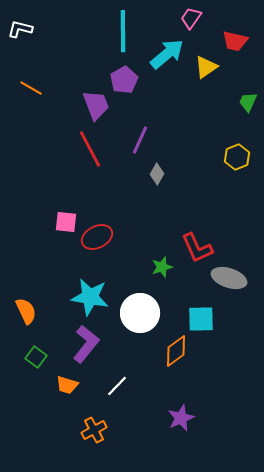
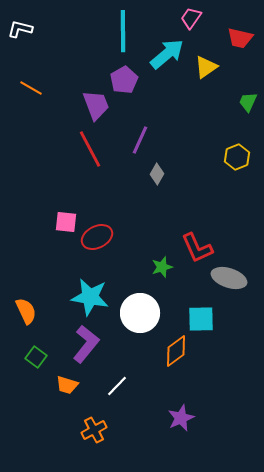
red trapezoid: moved 5 px right, 3 px up
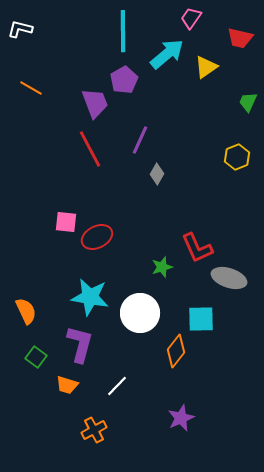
purple trapezoid: moved 1 px left, 2 px up
purple L-shape: moved 6 px left; rotated 24 degrees counterclockwise
orange diamond: rotated 16 degrees counterclockwise
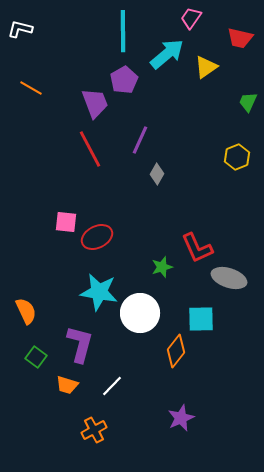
cyan star: moved 9 px right, 5 px up
white line: moved 5 px left
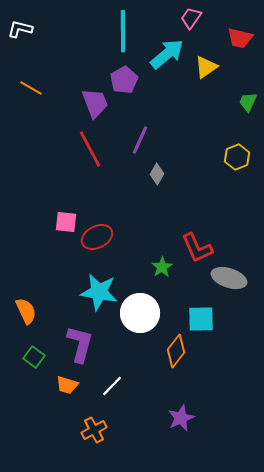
green star: rotated 15 degrees counterclockwise
green square: moved 2 px left
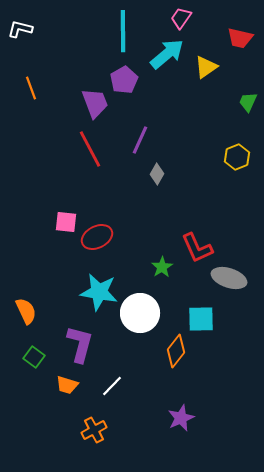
pink trapezoid: moved 10 px left
orange line: rotated 40 degrees clockwise
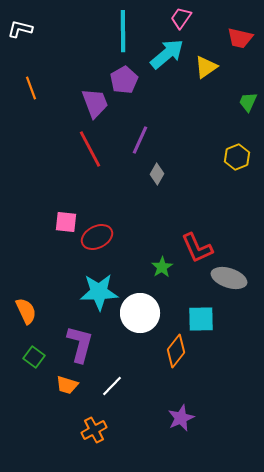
cyan star: rotated 12 degrees counterclockwise
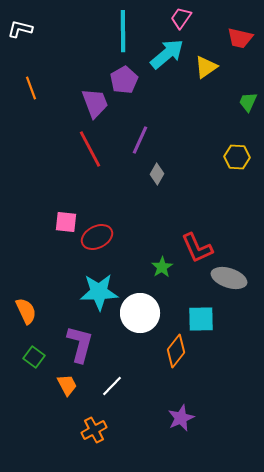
yellow hexagon: rotated 25 degrees clockwise
orange trapezoid: rotated 135 degrees counterclockwise
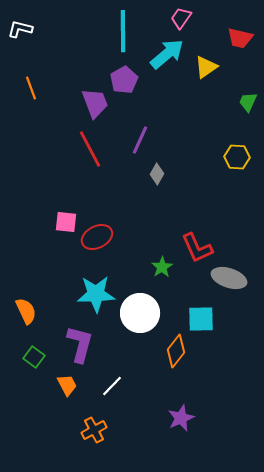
cyan star: moved 3 px left, 2 px down
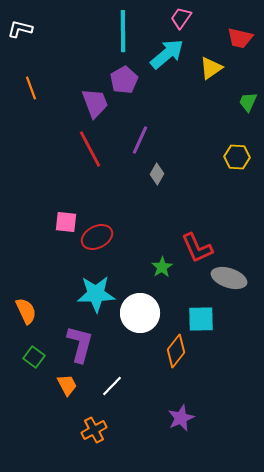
yellow triangle: moved 5 px right, 1 px down
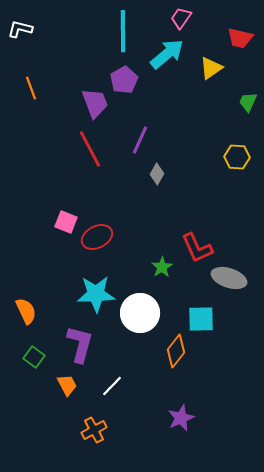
pink square: rotated 15 degrees clockwise
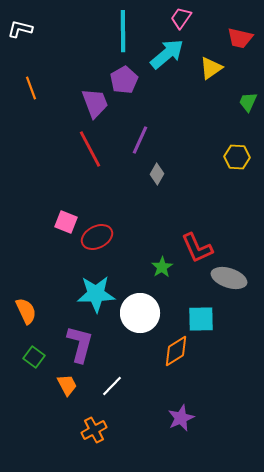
orange diamond: rotated 20 degrees clockwise
